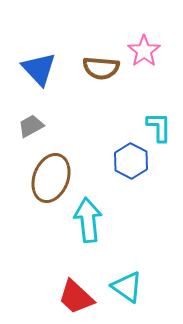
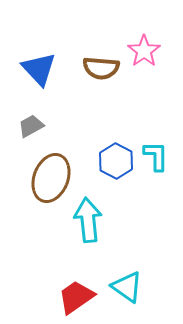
cyan L-shape: moved 3 px left, 29 px down
blue hexagon: moved 15 px left
red trapezoid: rotated 102 degrees clockwise
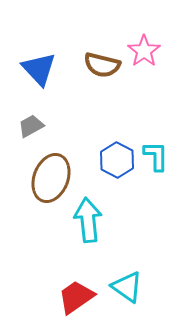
brown semicircle: moved 1 px right, 3 px up; rotated 9 degrees clockwise
blue hexagon: moved 1 px right, 1 px up
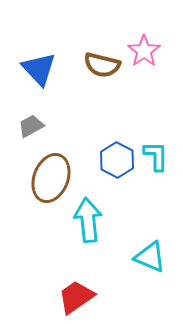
cyan triangle: moved 23 px right, 30 px up; rotated 12 degrees counterclockwise
